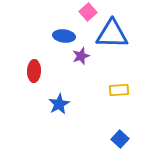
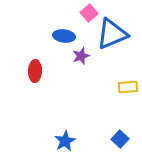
pink square: moved 1 px right, 1 px down
blue triangle: rotated 24 degrees counterclockwise
red ellipse: moved 1 px right
yellow rectangle: moved 9 px right, 3 px up
blue star: moved 6 px right, 37 px down
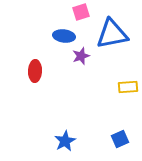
pink square: moved 8 px left, 1 px up; rotated 24 degrees clockwise
blue triangle: rotated 12 degrees clockwise
blue square: rotated 24 degrees clockwise
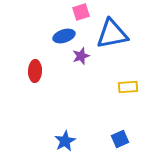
blue ellipse: rotated 25 degrees counterclockwise
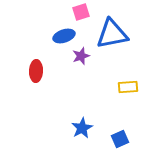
red ellipse: moved 1 px right
blue star: moved 17 px right, 13 px up
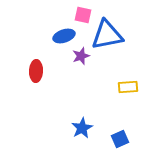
pink square: moved 2 px right, 3 px down; rotated 30 degrees clockwise
blue triangle: moved 5 px left, 1 px down
